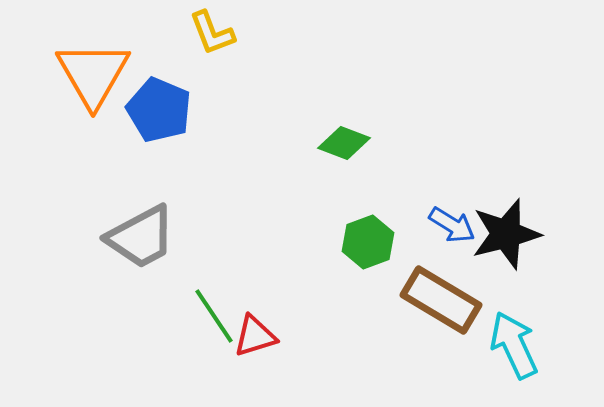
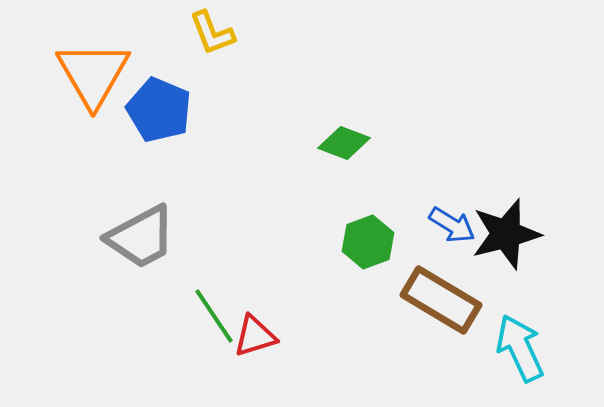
cyan arrow: moved 6 px right, 3 px down
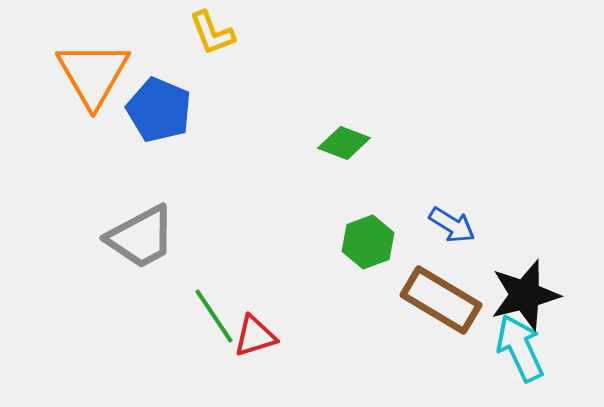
black star: moved 19 px right, 61 px down
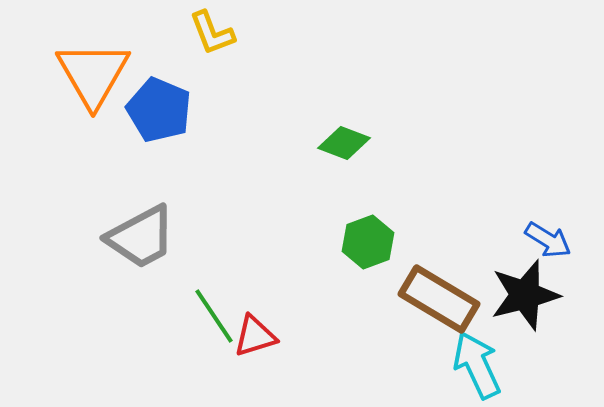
blue arrow: moved 96 px right, 15 px down
brown rectangle: moved 2 px left, 1 px up
cyan arrow: moved 43 px left, 17 px down
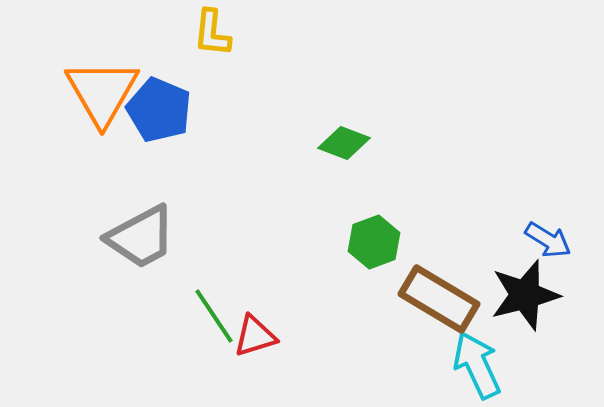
yellow L-shape: rotated 27 degrees clockwise
orange triangle: moved 9 px right, 18 px down
green hexagon: moved 6 px right
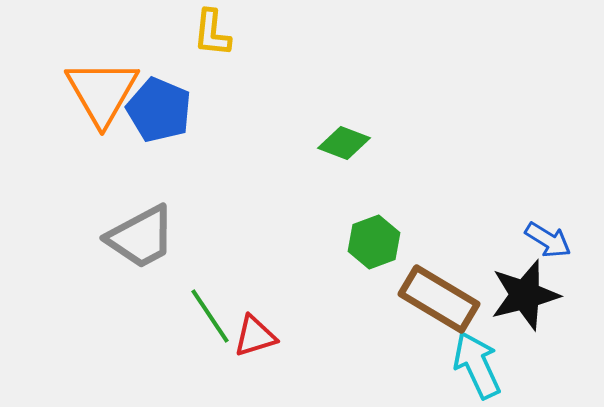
green line: moved 4 px left
